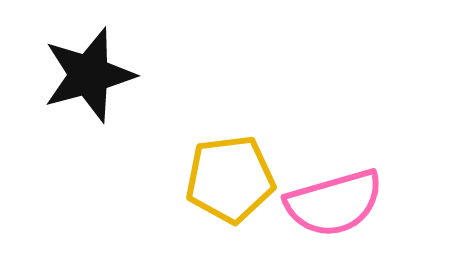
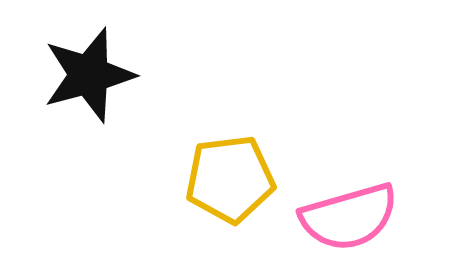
pink semicircle: moved 15 px right, 14 px down
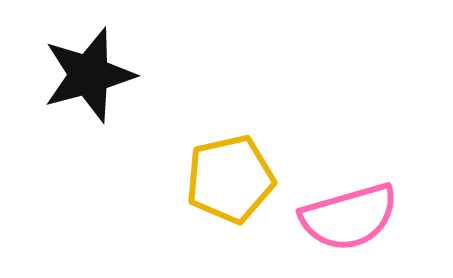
yellow pentagon: rotated 6 degrees counterclockwise
